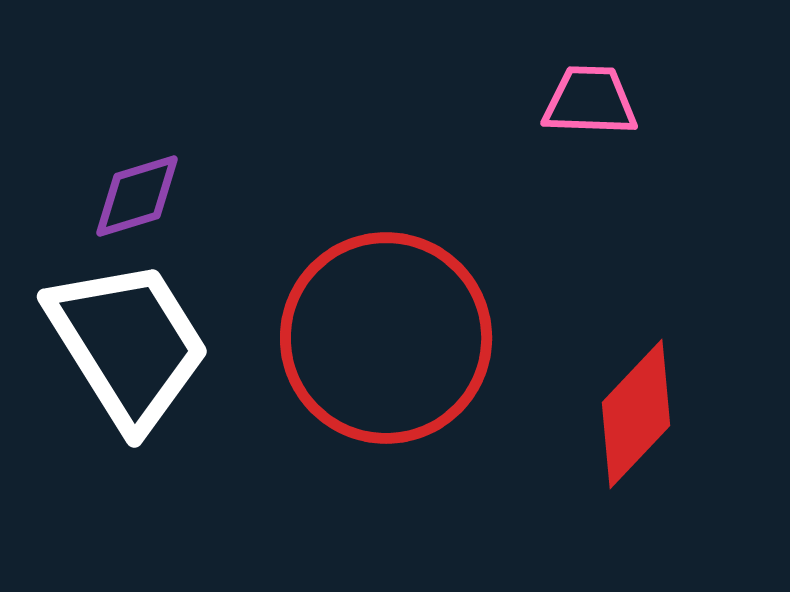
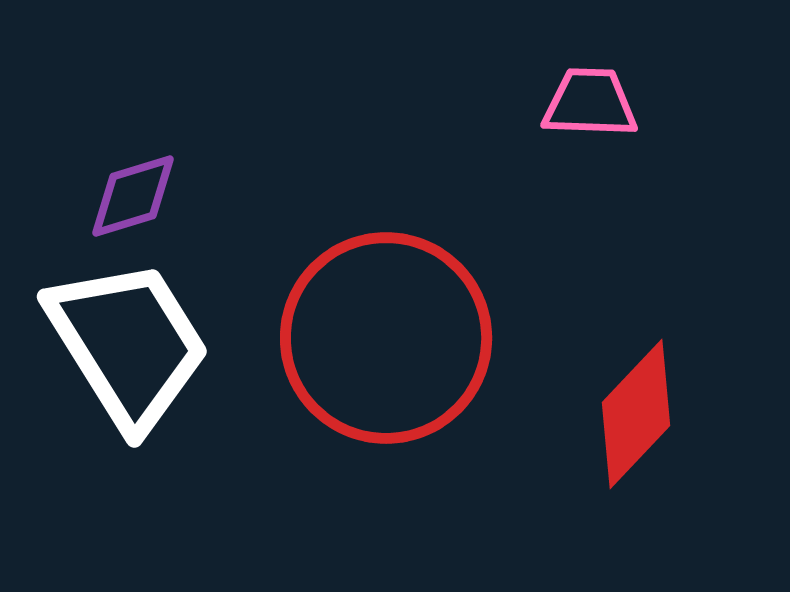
pink trapezoid: moved 2 px down
purple diamond: moved 4 px left
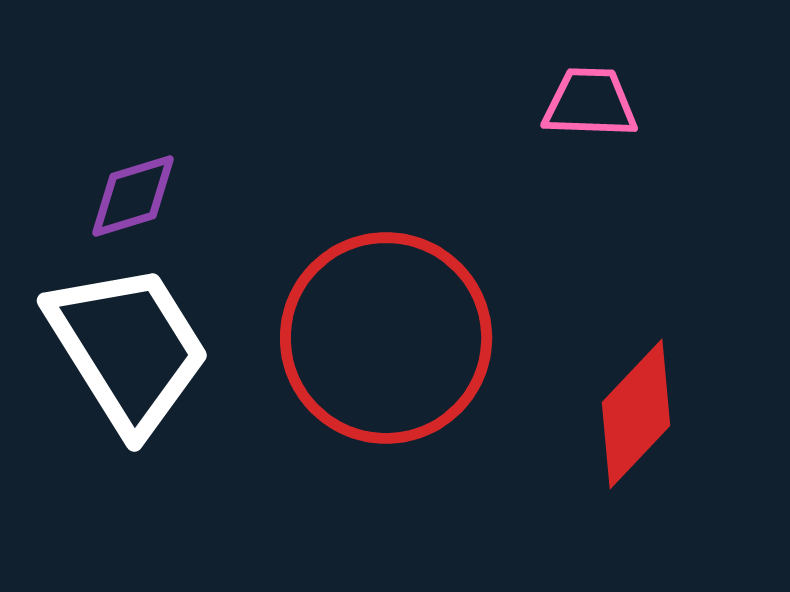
white trapezoid: moved 4 px down
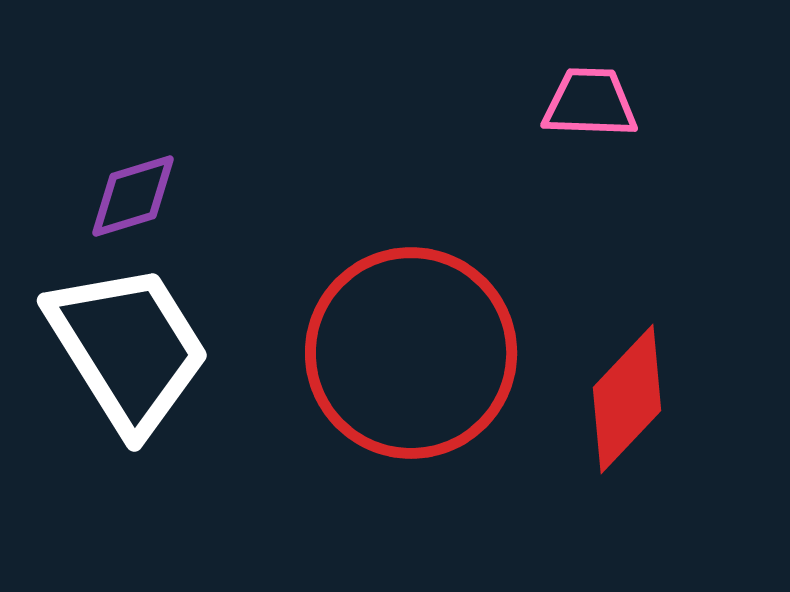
red circle: moved 25 px right, 15 px down
red diamond: moved 9 px left, 15 px up
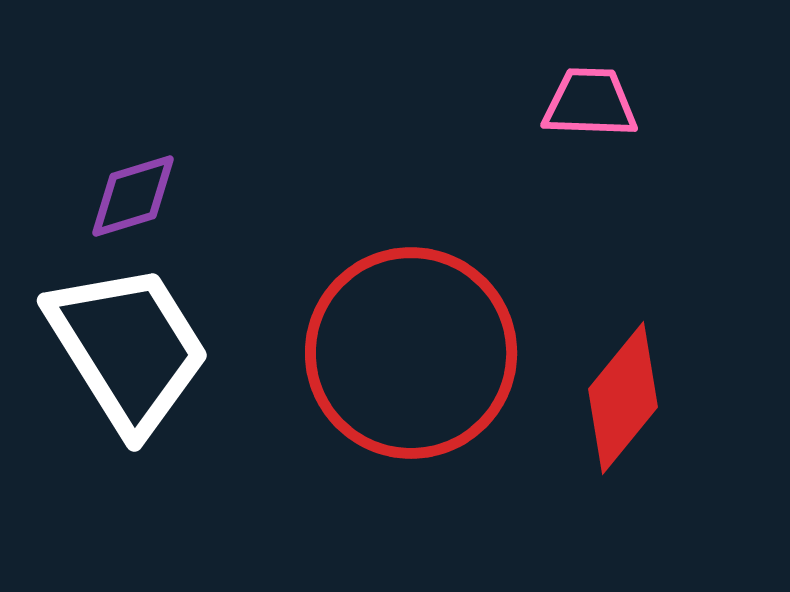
red diamond: moved 4 px left, 1 px up; rotated 4 degrees counterclockwise
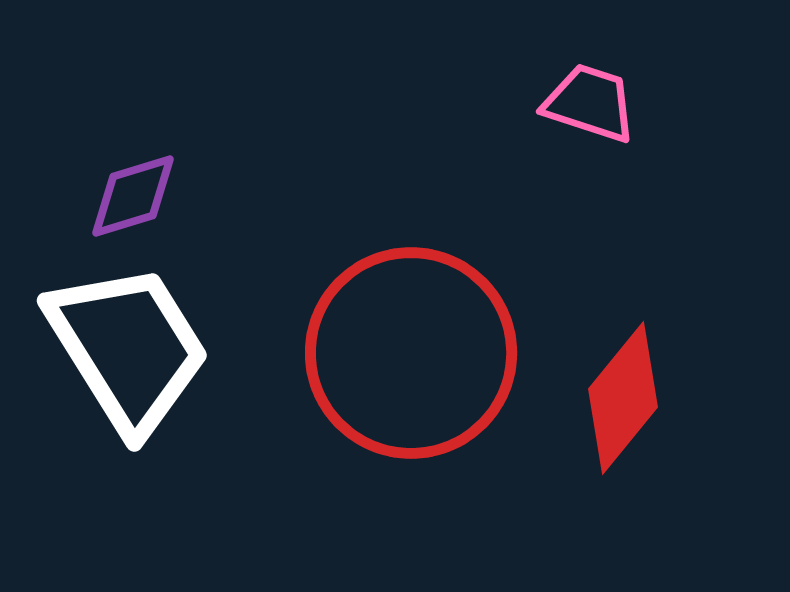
pink trapezoid: rotated 16 degrees clockwise
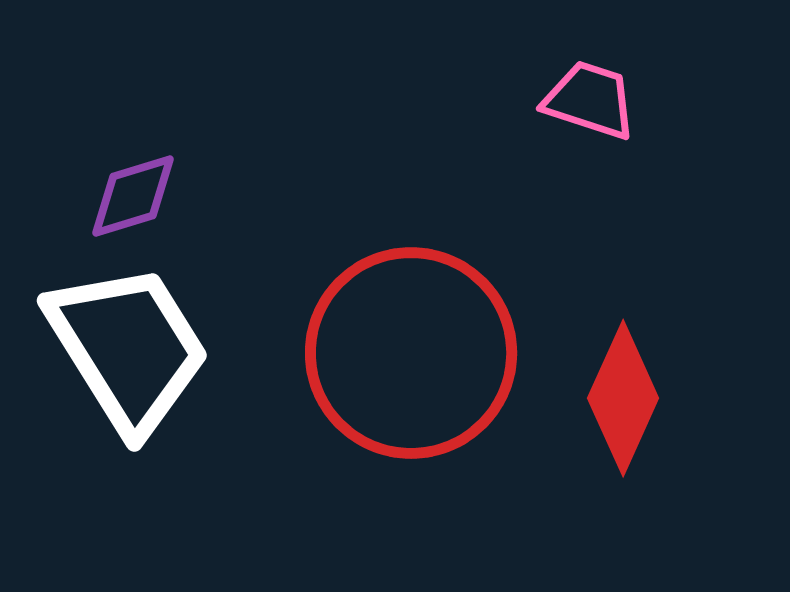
pink trapezoid: moved 3 px up
red diamond: rotated 15 degrees counterclockwise
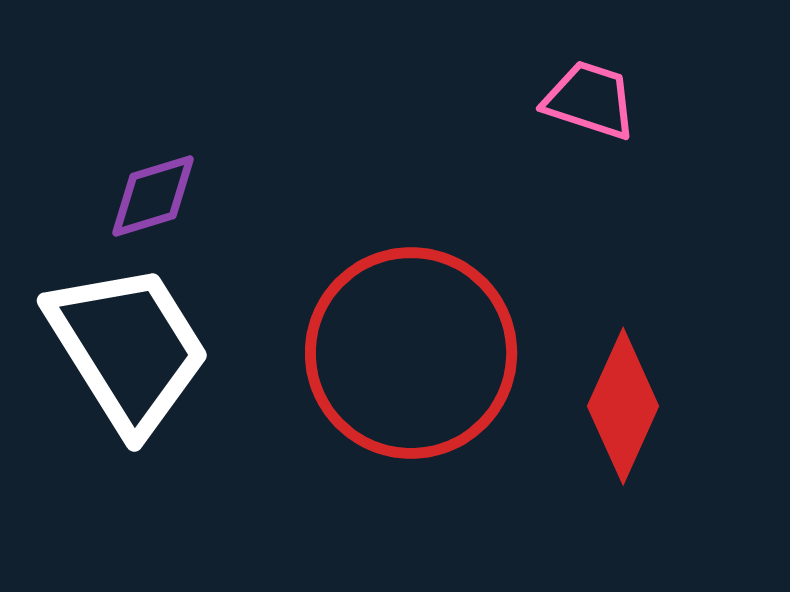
purple diamond: moved 20 px right
red diamond: moved 8 px down
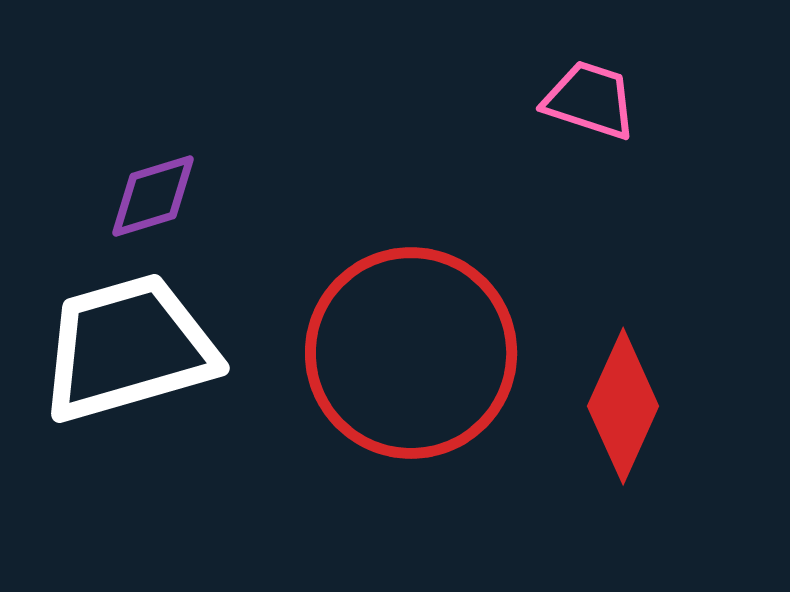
white trapezoid: rotated 74 degrees counterclockwise
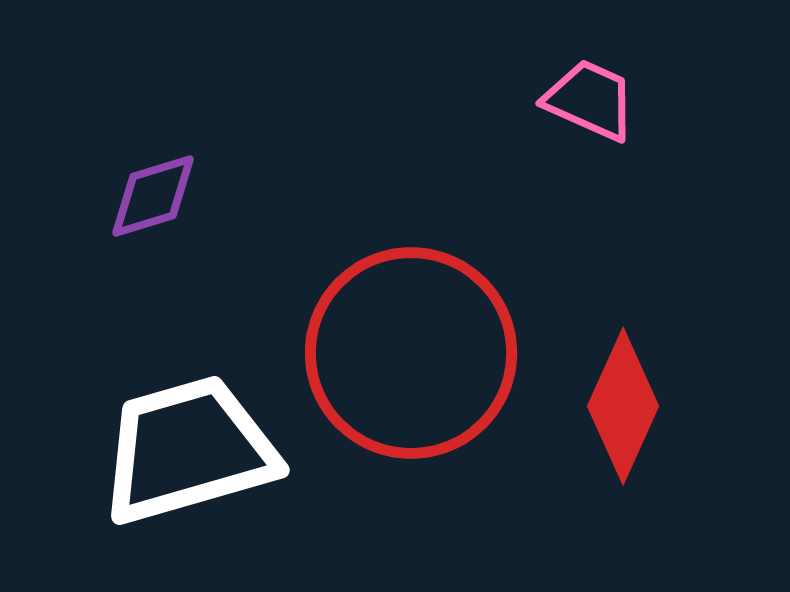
pink trapezoid: rotated 6 degrees clockwise
white trapezoid: moved 60 px right, 102 px down
